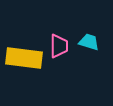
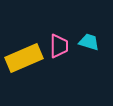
yellow rectangle: rotated 30 degrees counterclockwise
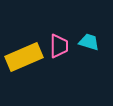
yellow rectangle: moved 1 px up
